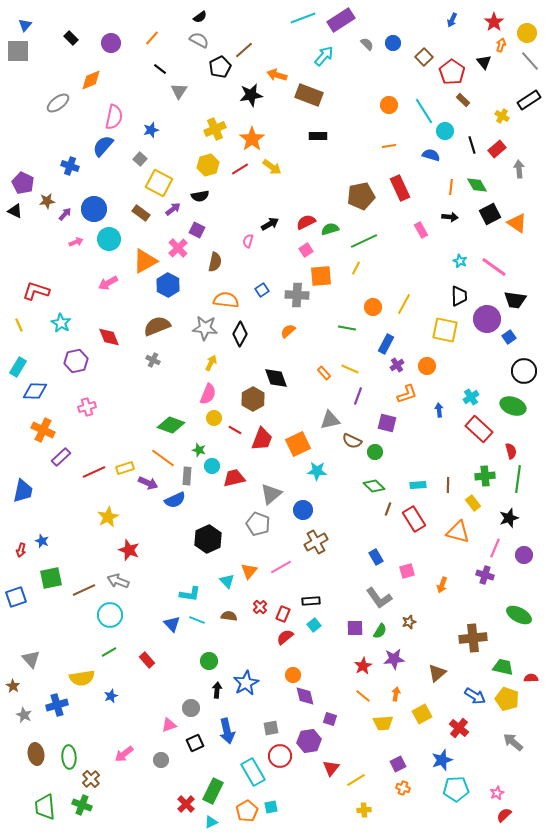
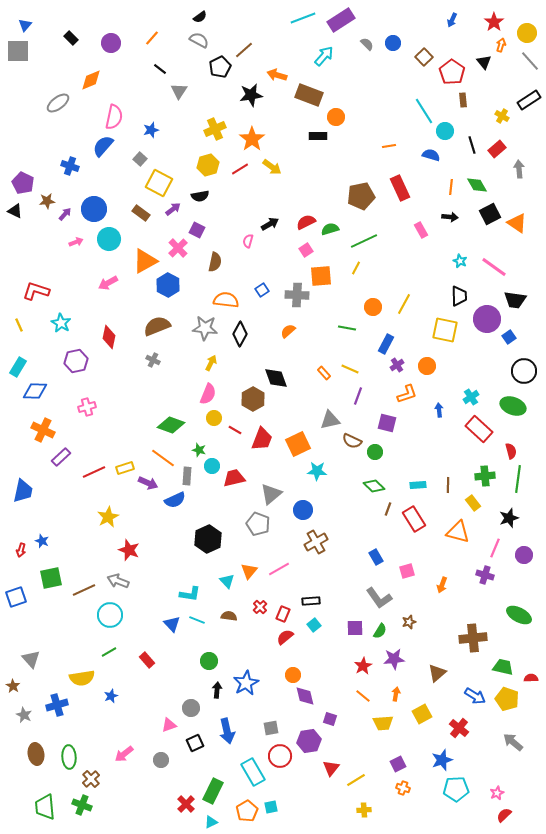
brown rectangle at (463, 100): rotated 40 degrees clockwise
orange circle at (389, 105): moved 53 px left, 12 px down
red diamond at (109, 337): rotated 35 degrees clockwise
pink line at (281, 567): moved 2 px left, 2 px down
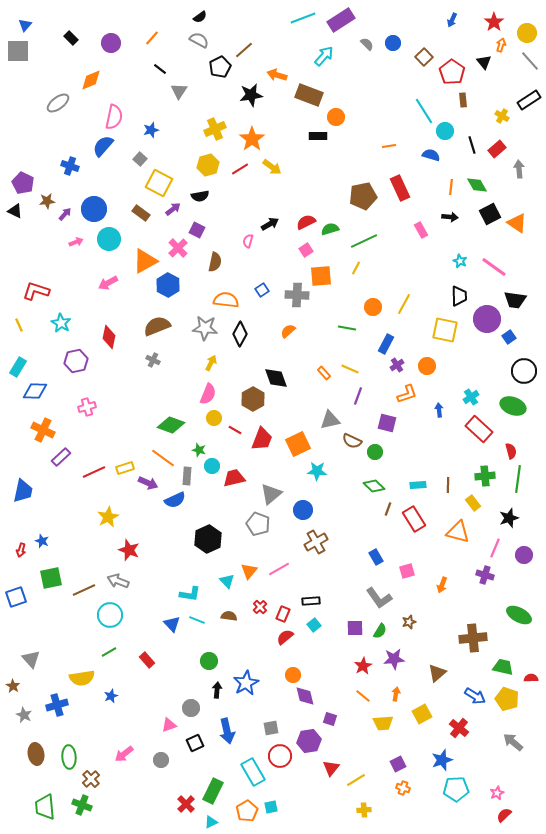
brown pentagon at (361, 196): moved 2 px right
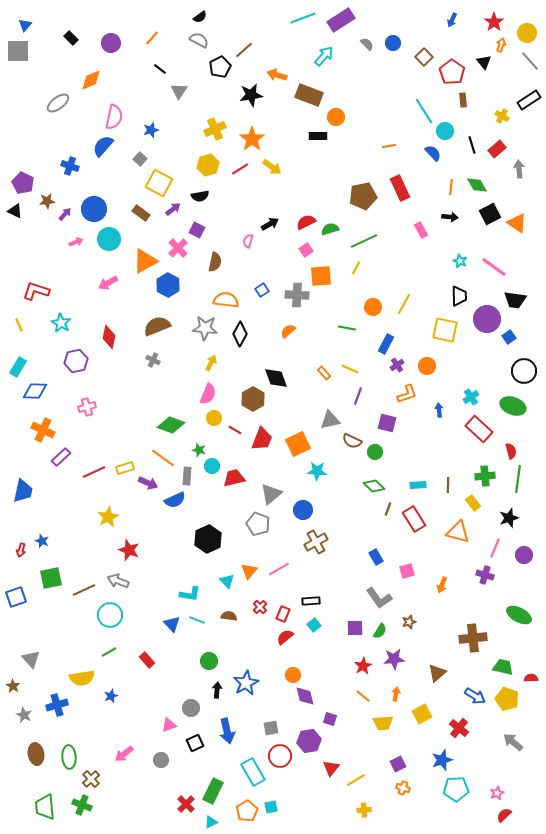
blue semicircle at (431, 155): moved 2 px right, 2 px up; rotated 30 degrees clockwise
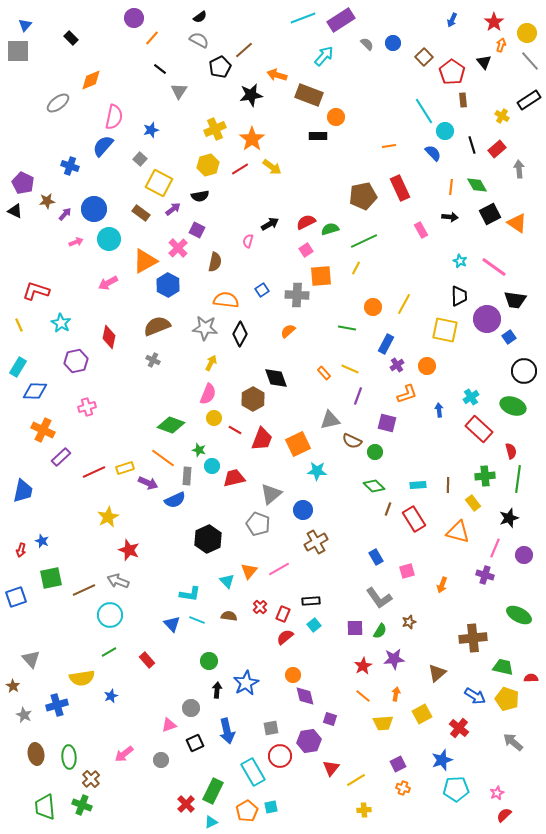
purple circle at (111, 43): moved 23 px right, 25 px up
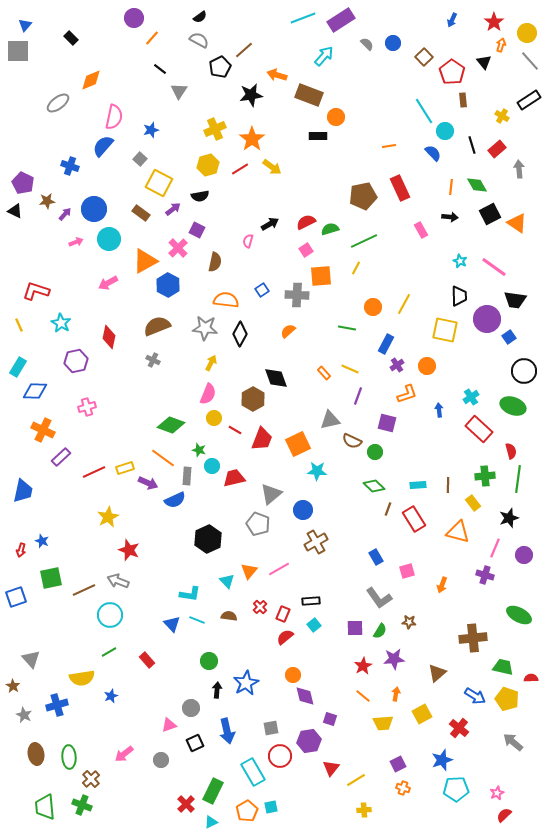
brown star at (409, 622): rotated 24 degrees clockwise
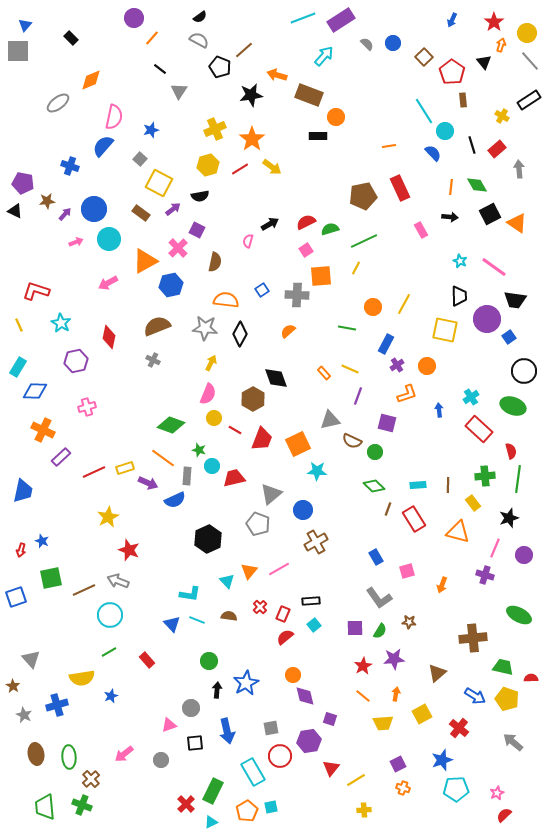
black pentagon at (220, 67): rotated 25 degrees counterclockwise
purple pentagon at (23, 183): rotated 15 degrees counterclockwise
blue hexagon at (168, 285): moved 3 px right; rotated 20 degrees clockwise
black square at (195, 743): rotated 18 degrees clockwise
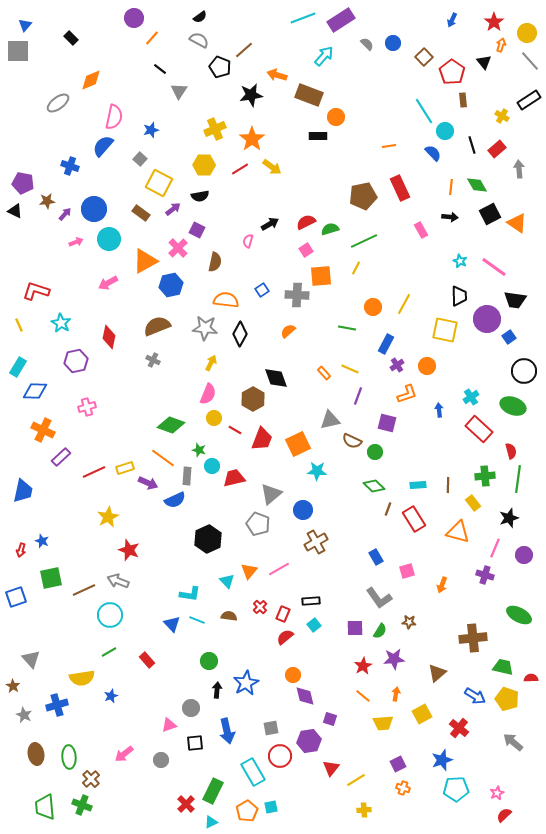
yellow hexagon at (208, 165): moved 4 px left; rotated 15 degrees clockwise
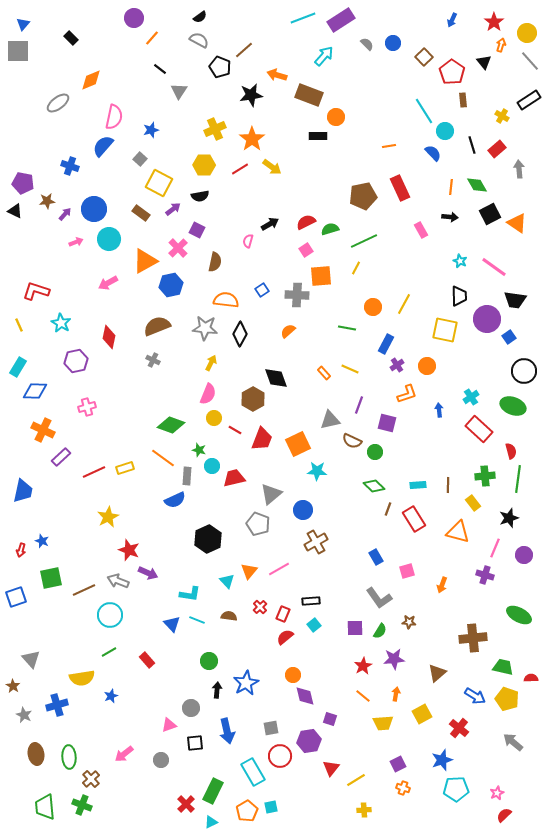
blue triangle at (25, 25): moved 2 px left, 1 px up
purple line at (358, 396): moved 1 px right, 9 px down
purple arrow at (148, 483): moved 90 px down
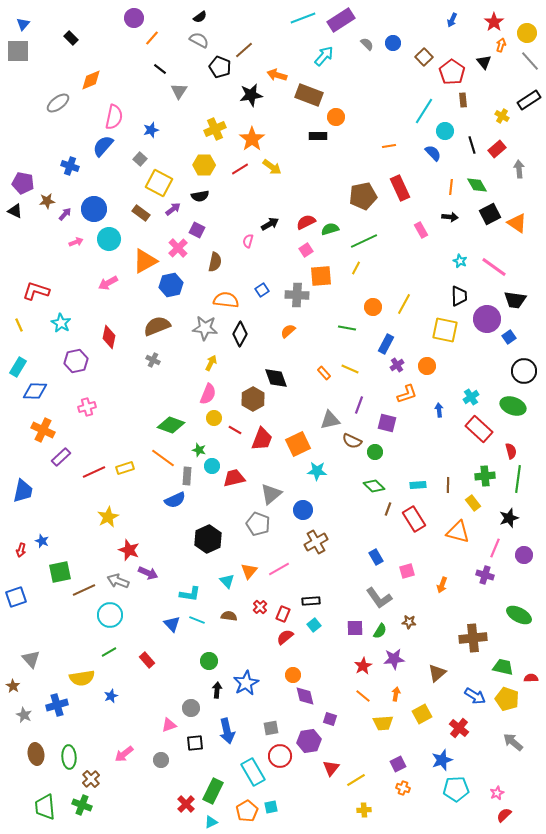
cyan line at (424, 111): rotated 64 degrees clockwise
green square at (51, 578): moved 9 px right, 6 px up
